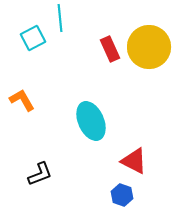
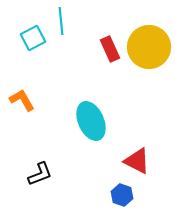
cyan line: moved 1 px right, 3 px down
red triangle: moved 3 px right
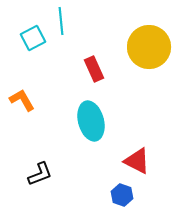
red rectangle: moved 16 px left, 20 px down
cyan ellipse: rotated 9 degrees clockwise
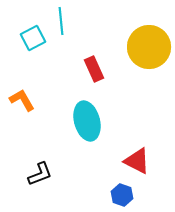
cyan ellipse: moved 4 px left
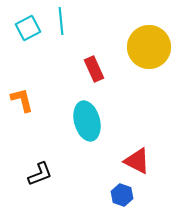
cyan square: moved 5 px left, 10 px up
orange L-shape: rotated 16 degrees clockwise
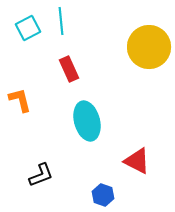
red rectangle: moved 25 px left
orange L-shape: moved 2 px left
black L-shape: moved 1 px right, 1 px down
blue hexagon: moved 19 px left
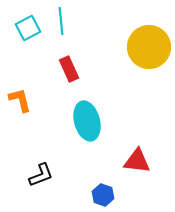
red triangle: rotated 20 degrees counterclockwise
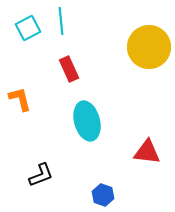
orange L-shape: moved 1 px up
red triangle: moved 10 px right, 9 px up
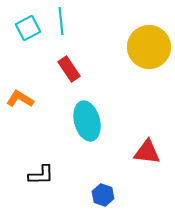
red rectangle: rotated 10 degrees counterclockwise
orange L-shape: rotated 44 degrees counterclockwise
black L-shape: rotated 20 degrees clockwise
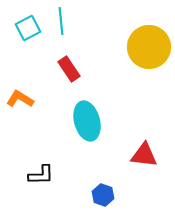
red triangle: moved 3 px left, 3 px down
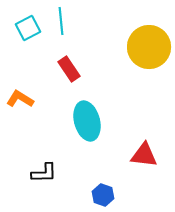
black L-shape: moved 3 px right, 2 px up
